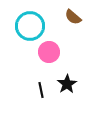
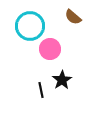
pink circle: moved 1 px right, 3 px up
black star: moved 5 px left, 4 px up
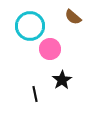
black line: moved 6 px left, 4 px down
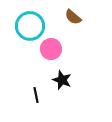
pink circle: moved 1 px right
black star: rotated 18 degrees counterclockwise
black line: moved 1 px right, 1 px down
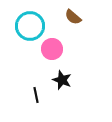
pink circle: moved 1 px right
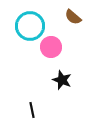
pink circle: moved 1 px left, 2 px up
black line: moved 4 px left, 15 px down
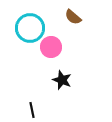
cyan circle: moved 2 px down
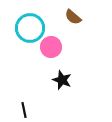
black line: moved 8 px left
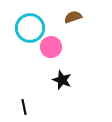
brown semicircle: rotated 120 degrees clockwise
black line: moved 3 px up
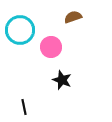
cyan circle: moved 10 px left, 2 px down
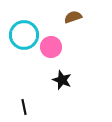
cyan circle: moved 4 px right, 5 px down
